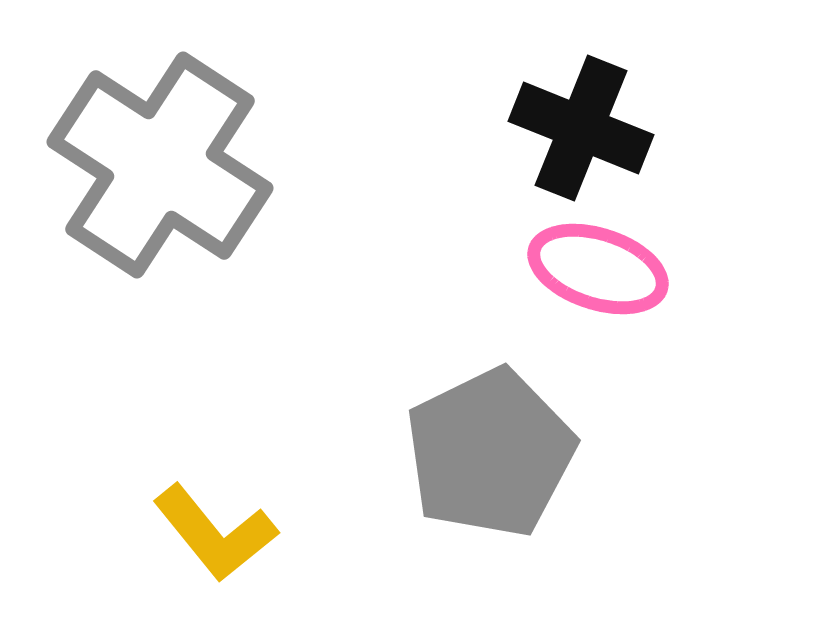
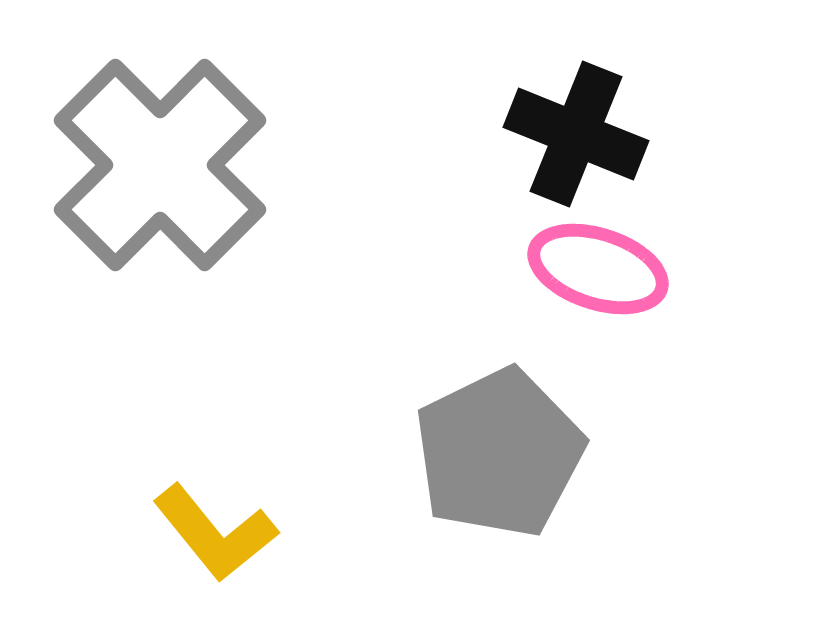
black cross: moved 5 px left, 6 px down
gray cross: rotated 12 degrees clockwise
gray pentagon: moved 9 px right
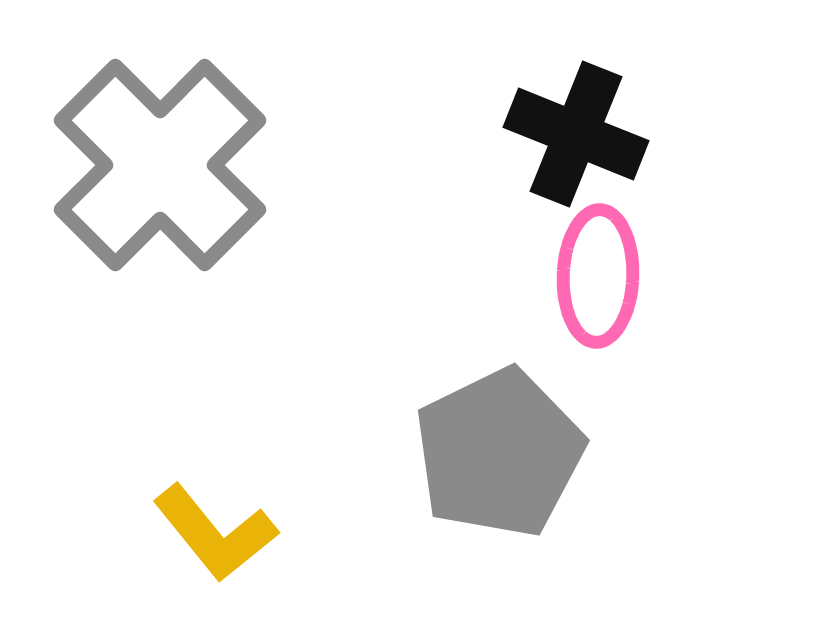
pink ellipse: moved 7 px down; rotated 74 degrees clockwise
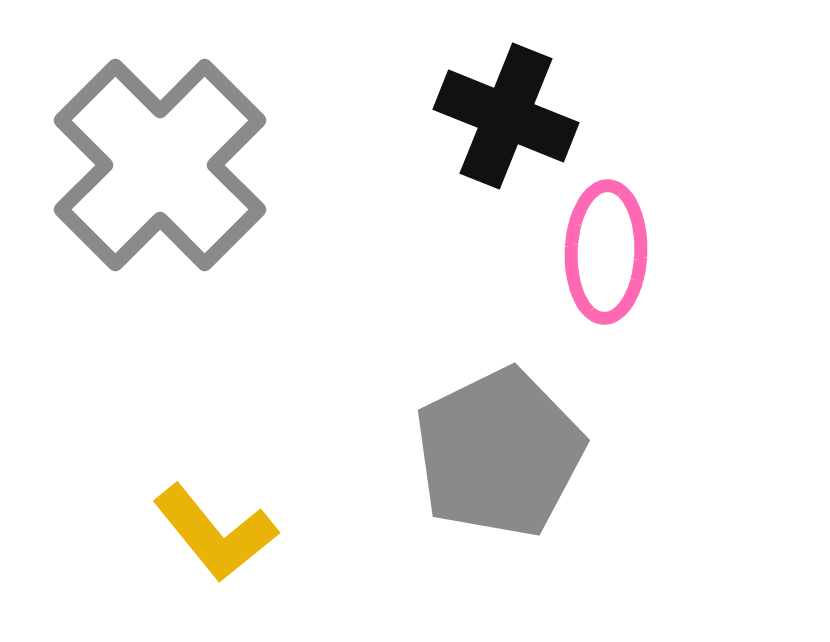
black cross: moved 70 px left, 18 px up
pink ellipse: moved 8 px right, 24 px up
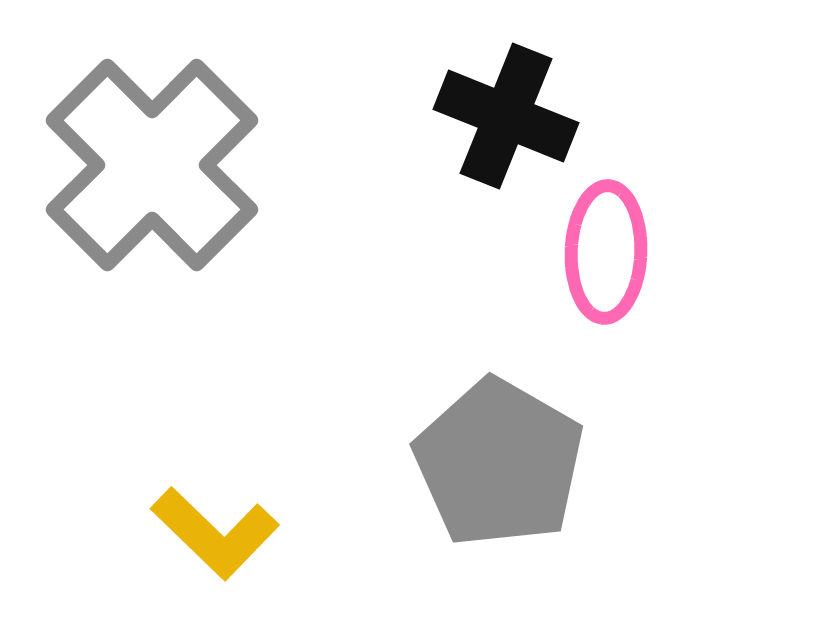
gray cross: moved 8 px left
gray pentagon: moved 10 px down; rotated 16 degrees counterclockwise
yellow L-shape: rotated 7 degrees counterclockwise
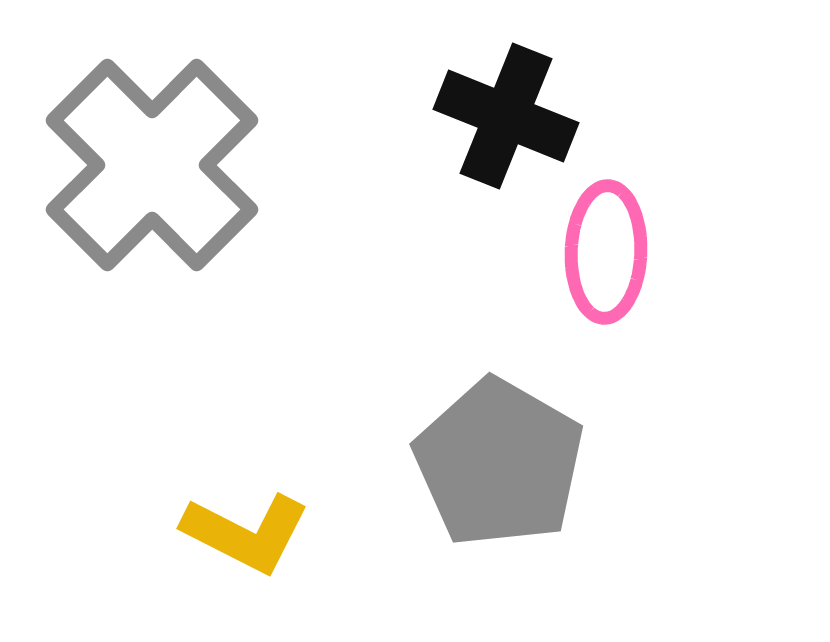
yellow L-shape: moved 31 px right; rotated 17 degrees counterclockwise
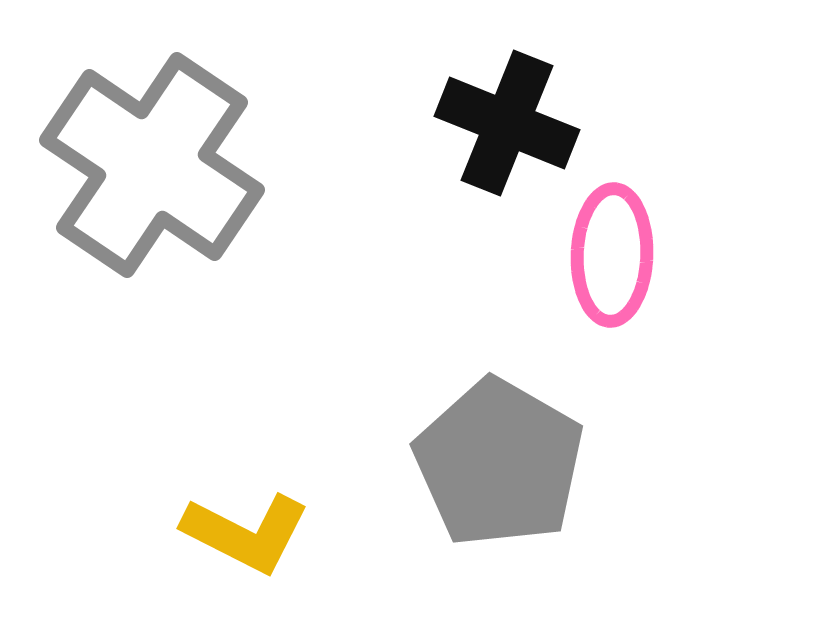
black cross: moved 1 px right, 7 px down
gray cross: rotated 11 degrees counterclockwise
pink ellipse: moved 6 px right, 3 px down
